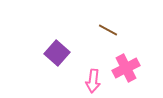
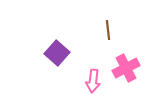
brown line: rotated 54 degrees clockwise
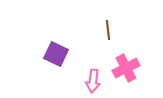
purple square: moved 1 px left, 1 px down; rotated 15 degrees counterclockwise
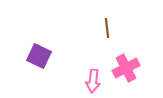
brown line: moved 1 px left, 2 px up
purple square: moved 17 px left, 2 px down
